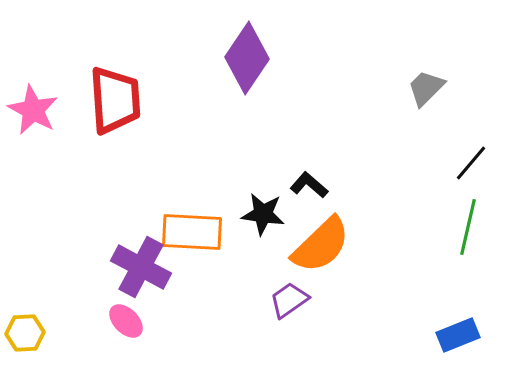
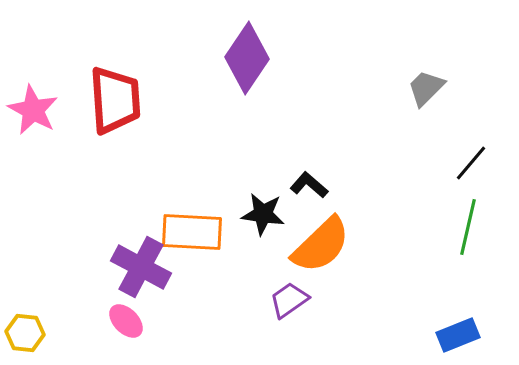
yellow hexagon: rotated 9 degrees clockwise
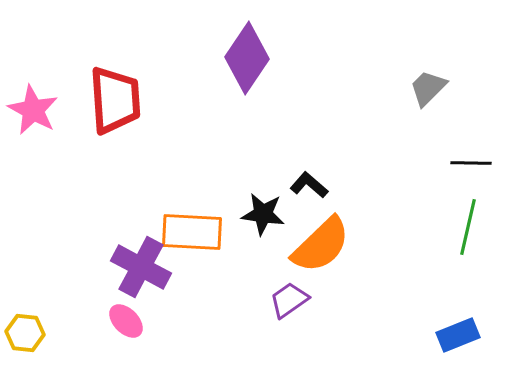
gray trapezoid: moved 2 px right
black line: rotated 51 degrees clockwise
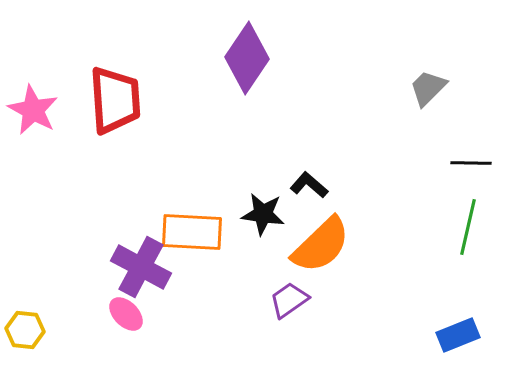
pink ellipse: moved 7 px up
yellow hexagon: moved 3 px up
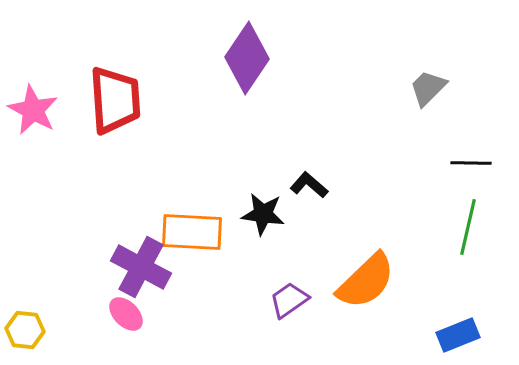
orange semicircle: moved 45 px right, 36 px down
